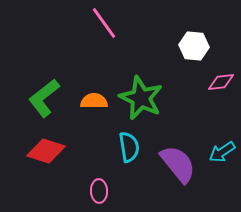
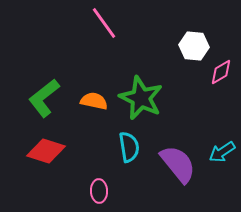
pink diamond: moved 10 px up; rotated 24 degrees counterclockwise
orange semicircle: rotated 12 degrees clockwise
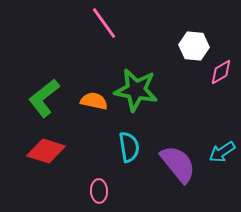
green star: moved 5 px left, 8 px up; rotated 15 degrees counterclockwise
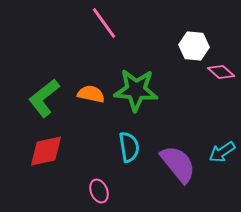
pink diamond: rotated 72 degrees clockwise
green star: rotated 6 degrees counterclockwise
orange semicircle: moved 3 px left, 7 px up
red diamond: rotated 30 degrees counterclockwise
pink ellipse: rotated 20 degrees counterclockwise
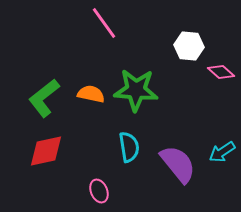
white hexagon: moved 5 px left
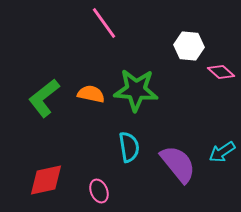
red diamond: moved 29 px down
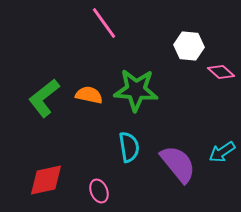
orange semicircle: moved 2 px left, 1 px down
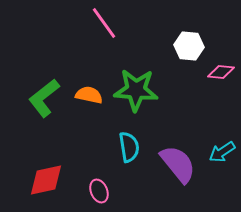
pink diamond: rotated 36 degrees counterclockwise
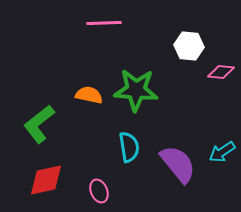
pink line: rotated 56 degrees counterclockwise
green L-shape: moved 5 px left, 26 px down
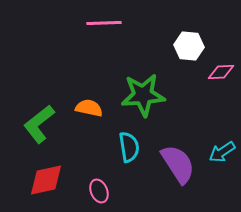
pink diamond: rotated 8 degrees counterclockwise
green star: moved 7 px right, 5 px down; rotated 9 degrees counterclockwise
orange semicircle: moved 13 px down
purple semicircle: rotated 6 degrees clockwise
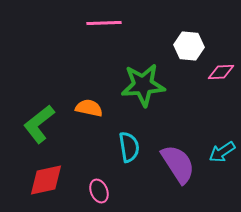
green star: moved 10 px up
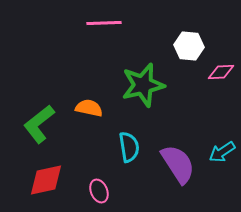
green star: rotated 9 degrees counterclockwise
